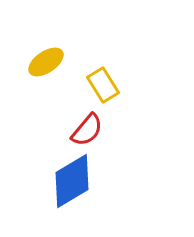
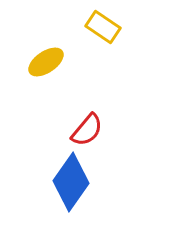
yellow rectangle: moved 58 px up; rotated 24 degrees counterclockwise
blue diamond: moved 1 px left, 1 px down; rotated 24 degrees counterclockwise
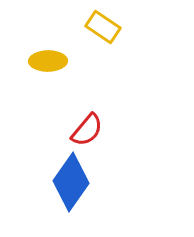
yellow ellipse: moved 2 px right, 1 px up; rotated 33 degrees clockwise
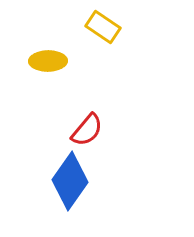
blue diamond: moved 1 px left, 1 px up
